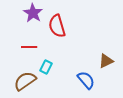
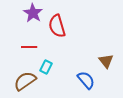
brown triangle: rotated 42 degrees counterclockwise
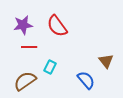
purple star: moved 10 px left, 12 px down; rotated 30 degrees clockwise
red semicircle: rotated 20 degrees counterclockwise
cyan rectangle: moved 4 px right
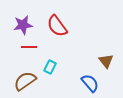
blue semicircle: moved 4 px right, 3 px down
